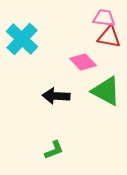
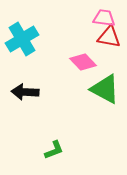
cyan cross: rotated 16 degrees clockwise
green triangle: moved 1 px left, 2 px up
black arrow: moved 31 px left, 4 px up
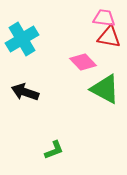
black arrow: rotated 16 degrees clockwise
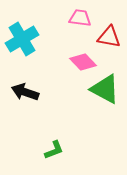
pink trapezoid: moved 24 px left
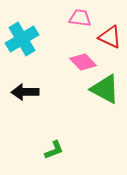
red triangle: moved 1 px right; rotated 15 degrees clockwise
black arrow: rotated 20 degrees counterclockwise
